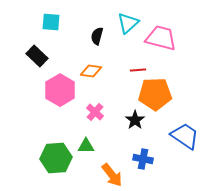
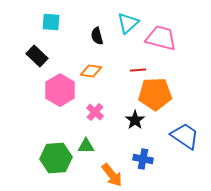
black semicircle: rotated 30 degrees counterclockwise
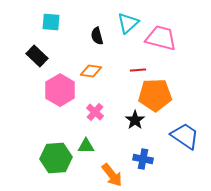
orange pentagon: moved 1 px down
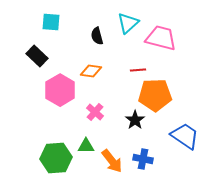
orange arrow: moved 14 px up
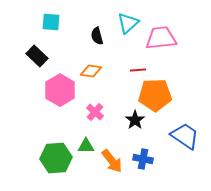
pink trapezoid: rotated 20 degrees counterclockwise
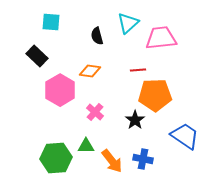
orange diamond: moved 1 px left
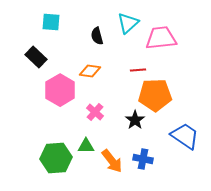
black rectangle: moved 1 px left, 1 px down
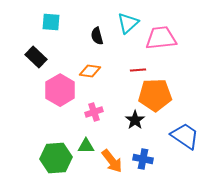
pink cross: moved 1 px left; rotated 30 degrees clockwise
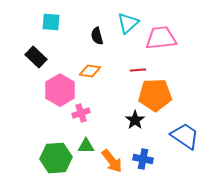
pink cross: moved 13 px left, 1 px down
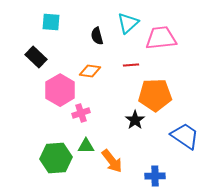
red line: moved 7 px left, 5 px up
blue cross: moved 12 px right, 17 px down; rotated 12 degrees counterclockwise
